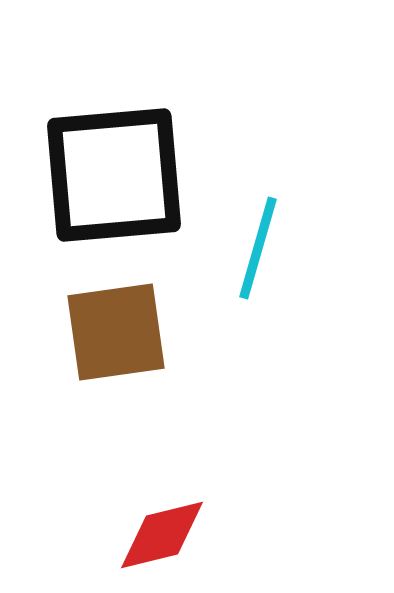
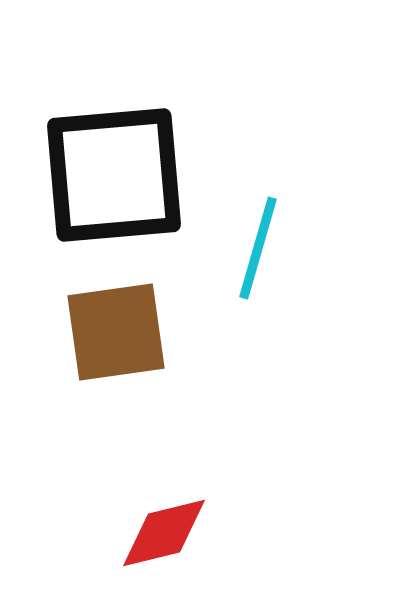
red diamond: moved 2 px right, 2 px up
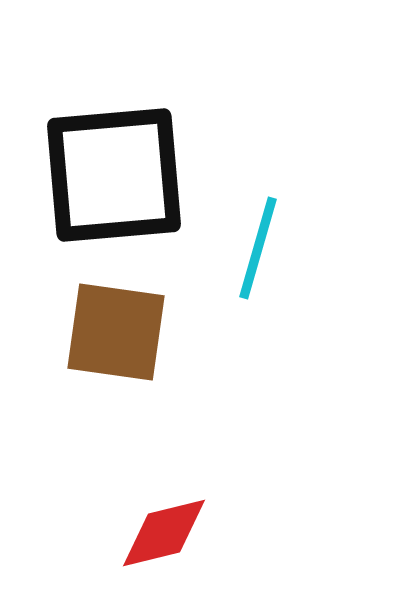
brown square: rotated 16 degrees clockwise
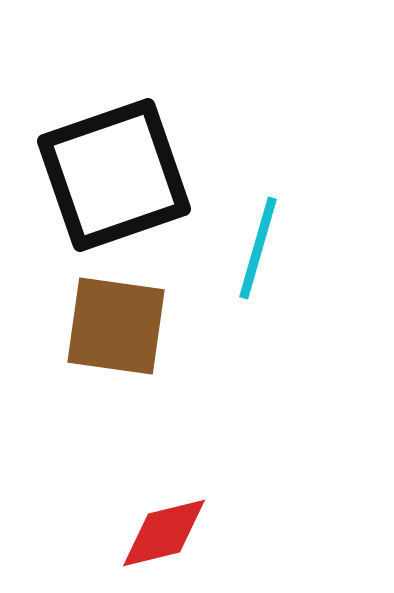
black square: rotated 14 degrees counterclockwise
brown square: moved 6 px up
